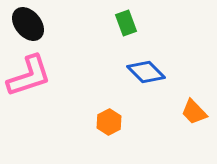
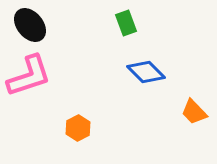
black ellipse: moved 2 px right, 1 px down
orange hexagon: moved 31 px left, 6 px down
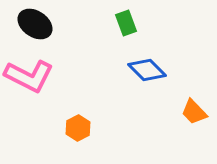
black ellipse: moved 5 px right, 1 px up; rotated 16 degrees counterclockwise
blue diamond: moved 1 px right, 2 px up
pink L-shape: rotated 45 degrees clockwise
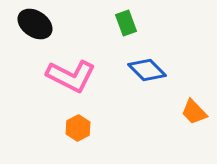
pink L-shape: moved 42 px right
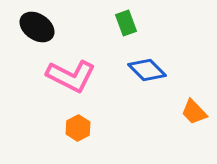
black ellipse: moved 2 px right, 3 px down
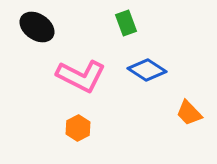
blue diamond: rotated 12 degrees counterclockwise
pink L-shape: moved 10 px right
orange trapezoid: moved 5 px left, 1 px down
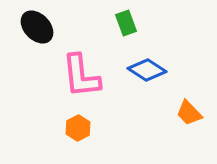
black ellipse: rotated 12 degrees clockwise
pink L-shape: rotated 57 degrees clockwise
